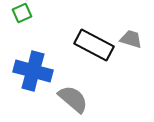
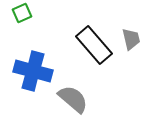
gray trapezoid: rotated 60 degrees clockwise
black rectangle: rotated 21 degrees clockwise
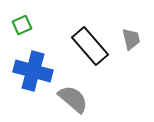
green square: moved 12 px down
black rectangle: moved 4 px left, 1 px down
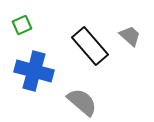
gray trapezoid: moved 1 px left, 3 px up; rotated 35 degrees counterclockwise
blue cross: moved 1 px right
gray semicircle: moved 9 px right, 3 px down
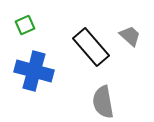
green square: moved 3 px right
black rectangle: moved 1 px right, 1 px down
gray semicircle: moved 21 px right; rotated 140 degrees counterclockwise
